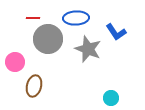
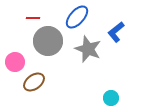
blue ellipse: moved 1 px right, 1 px up; rotated 45 degrees counterclockwise
blue L-shape: rotated 85 degrees clockwise
gray circle: moved 2 px down
brown ellipse: moved 4 px up; rotated 40 degrees clockwise
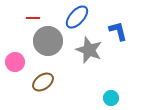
blue L-shape: moved 2 px right, 1 px up; rotated 115 degrees clockwise
gray star: moved 1 px right, 1 px down
brown ellipse: moved 9 px right
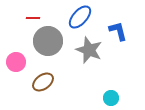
blue ellipse: moved 3 px right
pink circle: moved 1 px right
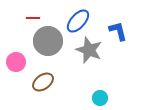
blue ellipse: moved 2 px left, 4 px down
cyan circle: moved 11 px left
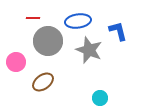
blue ellipse: rotated 40 degrees clockwise
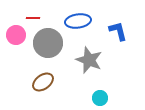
gray circle: moved 2 px down
gray star: moved 10 px down
pink circle: moved 27 px up
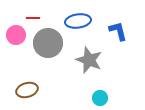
brown ellipse: moved 16 px left, 8 px down; rotated 20 degrees clockwise
